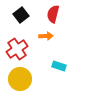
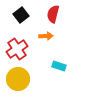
yellow circle: moved 2 px left
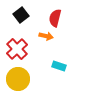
red semicircle: moved 2 px right, 4 px down
orange arrow: rotated 16 degrees clockwise
red cross: rotated 10 degrees counterclockwise
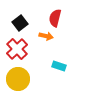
black square: moved 1 px left, 8 px down
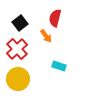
orange arrow: rotated 40 degrees clockwise
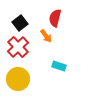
red cross: moved 1 px right, 2 px up
